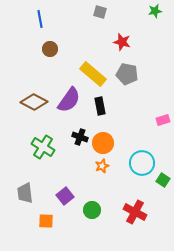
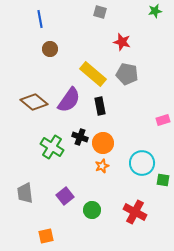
brown diamond: rotated 12 degrees clockwise
green cross: moved 9 px right
green square: rotated 24 degrees counterclockwise
orange square: moved 15 px down; rotated 14 degrees counterclockwise
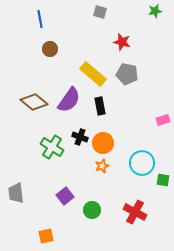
gray trapezoid: moved 9 px left
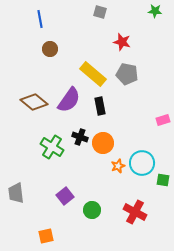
green star: rotated 16 degrees clockwise
orange star: moved 16 px right
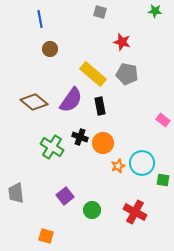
purple semicircle: moved 2 px right
pink rectangle: rotated 56 degrees clockwise
orange square: rotated 28 degrees clockwise
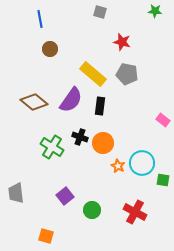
black rectangle: rotated 18 degrees clockwise
orange star: rotated 24 degrees counterclockwise
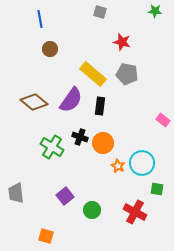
green square: moved 6 px left, 9 px down
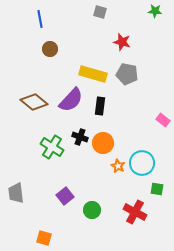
yellow rectangle: rotated 24 degrees counterclockwise
purple semicircle: rotated 8 degrees clockwise
orange square: moved 2 px left, 2 px down
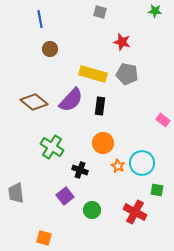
black cross: moved 33 px down
green square: moved 1 px down
